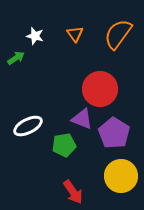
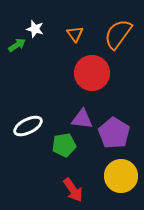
white star: moved 7 px up
green arrow: moved 1 px right, 13 px up
red circle: moved 8 px left, 16 px up
purple triangle: rotated 15 degrees counterclockwise
red arrow: moved 2 px up
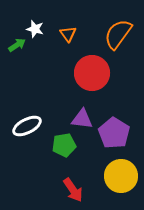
orange triangle: moved 7 px left
white ellipse: moved 1 px left
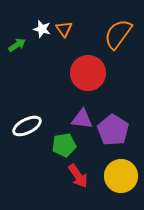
white star: moved 7 px right
orange triangle: moved 4 px left, 5 px up
red circle: moved 4 px left
purple pentagon: moved 1 px left, 3 px up
red arrow: moved 5 px right, 14 px up
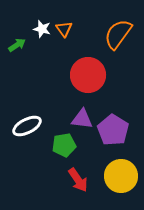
red circle: moved 2 px down
red arrow: moved 4 px down
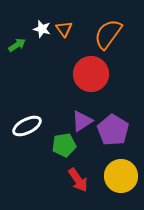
orange semicircle: moved 10 px left
red circle: moved 3 px right, 1 px up
purple triangle: moved 2 px down; rotated 40 degrees counterclockwise
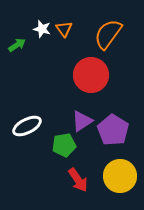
red circle: moved 1 px down
yellow circle: moved 1 px left
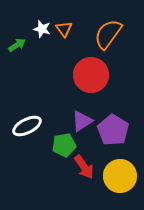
red arrow: moved 6 px right, 13 px up
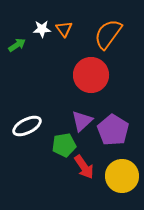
white star: rotated 18 degrees counterclockwise
purple triangle: rotated 10 degrees counterclockwise
yellow circle: moved 2 px right
